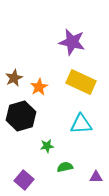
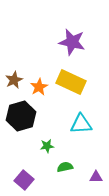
brown star: moved 2 px down
yellow rectangle: moved 10 px left
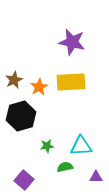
yellow rectangle: rotated 28 degrees counterclockwise
cyan triangle: moved 22 px down
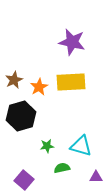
cyan triangle: rotated 20 degrees clockwise
green semicircle: moved 3 px left, 1 px down
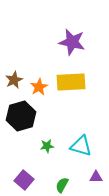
green semicircle: moved 17 px down; rotated 49 degrees counterclockwise
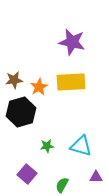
brown star: rotated 18 degrees clockwise
black hexagon: moved 4 px up
purple square: moved 3 px right, 6 px up
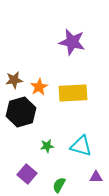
yellow rectangle: moved 2 px right, 11 px down
green semicircle: moved 3 px left
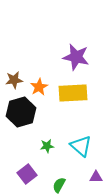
purple star: moved 4 px right, 15 px down
cyan triangle: rotated 25 degrees clockwise
purple square: rotated 12 degrees clockwise
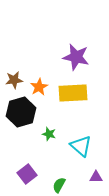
green star: moved 2 px right, 12 px up; rotated 24 degrees clockwise
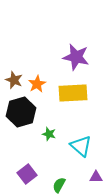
brown star: rotated 30 degrees clockwise
orange star: moved 2 px left, 3 px up
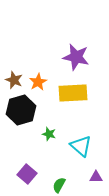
orange star: moved 1 px right, 2 px up
black hexagon: moved 2 px up
purple square: rotated 12 degrees counterclockwise
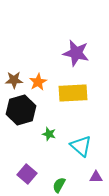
purple star: moved 4 px up
brown star: rotated 24 degrees counterclockwise
